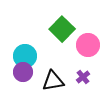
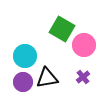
green square: rotated 15 degrees counterclockwise
pink circle: moved 4 px left
purple circle: moved 10 px down
black triangle: moved 6 px left, 3 px up
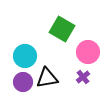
pink circle: moved 4 px right, 7 px down
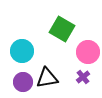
cyan circle: moved 3 px left, 5 px up
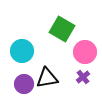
pink circle: moved 3 px left
purple circle: moved 1 px right, 2 px down
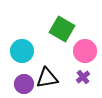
pink circle: moved 1 px up
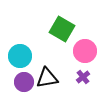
cyan circle: moved 2 px left, 5 px down
purple circle: moved 2 px up
